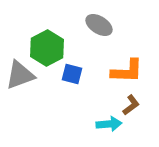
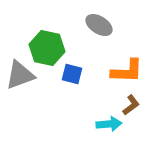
green hexagon: rotated 20 degrees counterclockwise
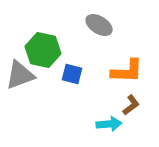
green hexagon: moved 4 px left, 2 px down
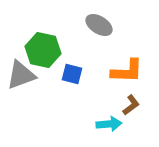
gray triangle: moved 1 px right
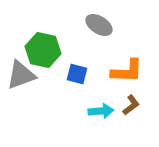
blue square: moved 5 px right
cyan arrow: moved 8 px left, 13 px up
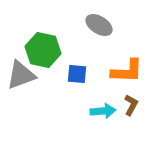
blue square: rotated 10 degrees counterclockwise
brown L-shape: rotated 25 degrees counterclockwise
cyan arrow: moved 2 px right
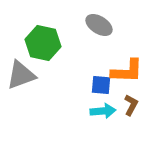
green hexagon: moved 7 px up
blue square: moved 24 px right, 11 px down
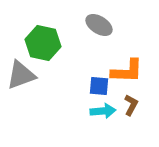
blue square: moved 2 px left, 1 px down
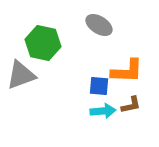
brown L-shape: rotated 50 degrees clockwise
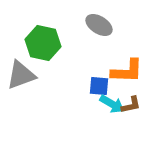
cyan arrow: moved 9 px right, 7 px up; rotated 35 degrees clockwise
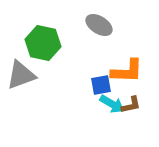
blue square: moved 2 px right, 1 px up; rotated 15 degrees counterclockwise
